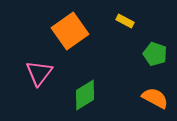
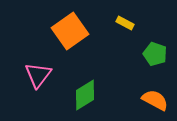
yellow rectangle: moved 2 px down
pink triangle: moved 1 px left, 2 px down
orange semicircle: moved 2 px down
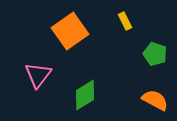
yellow rectangle: moved 2 px up; rotated 36 degrees clockwise
